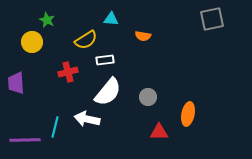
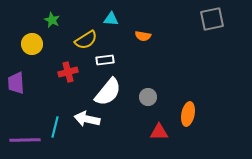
green star: moved 5 px right
yellow circle: moved 2 px down
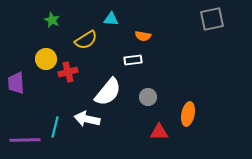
yellow circle: moved 14 px right, 15 px down
white rectangle: moved 28 px right
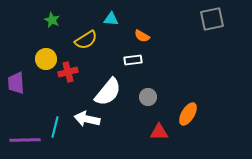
orange semicircle: moved 1 px left; rotated 21 degrees clockwise
orange ellipse: rotated 20 degrees clockwise
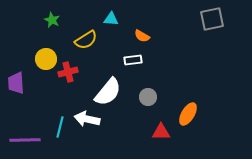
cyan line: moved 5 px right
red triangle: moved 2 px right
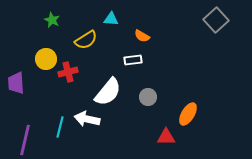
gray square: moved 4 px right, 1 px down; rotated 30 degrees counterclockwise
red triangle: moved 5 px right, 5 px down
purple line: rotated 76 degrees counterclockwise
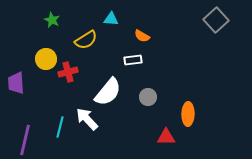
orange ellipse: rotated 30 degrees counterclockwise
white arrow: rotated 35 degrees clockwise
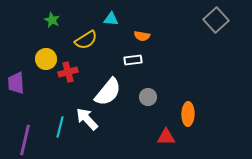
orange semicircle: rotated 21 degrees counterclockwise
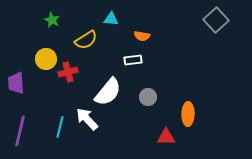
purple line: moved 5 px left, 9 px up
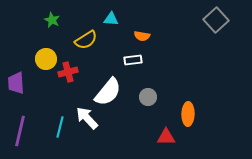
white arrow: moved 1 px up
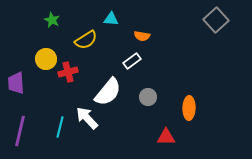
white rectangle: moved 1 px left, 1 px down; rotated 30 degrees counterclockwise
orange ellipse: moved 1 px right, 6 px up
